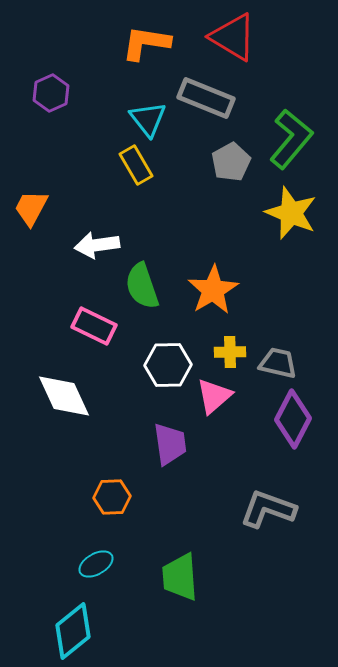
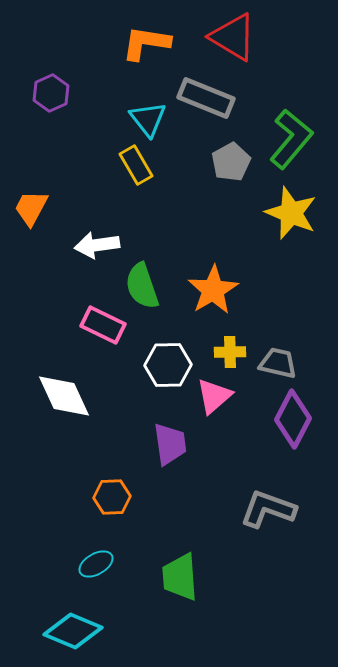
pink rectangle: moved 9 px right, 1 px up
cyan diamond: rotated 62 degrees clockwise
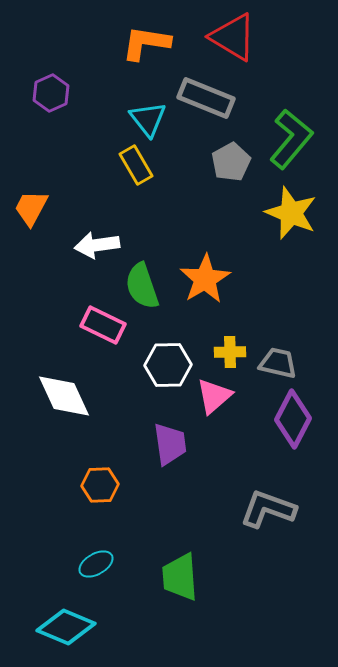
orange star: moved 8 px left, 11 px up
orange hexagon: moved 12 px left, 12 px up
cyan diamond: moved 7 px left, 4 px up
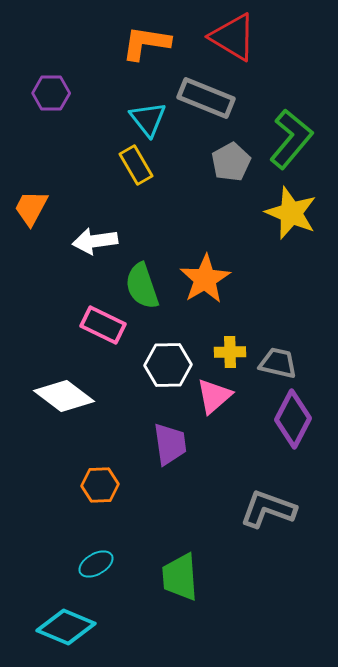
purple hexagon: rotated 24 degrees clockwise
white arrow: moved 2 px left, 4 px up
white diamond: rotated 28 degrees counterclockwise
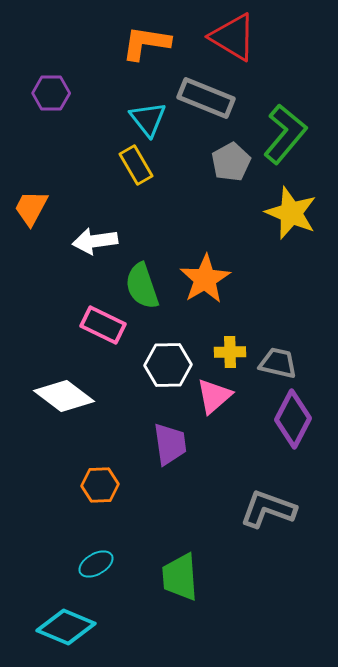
green L-shape: moved 6 px left, 5 px up
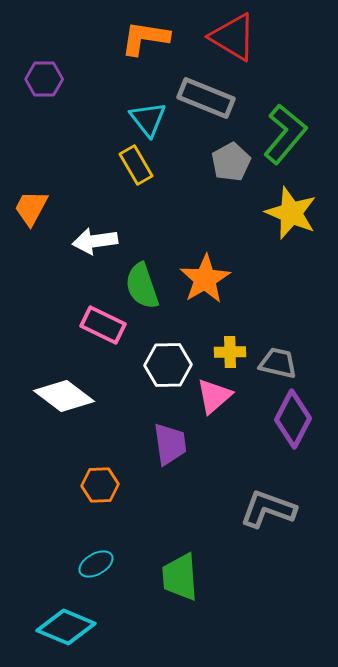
orange L-shape: moved 1 px left, 5 px up
purple hexagon: moved 7 px left, 14 px up
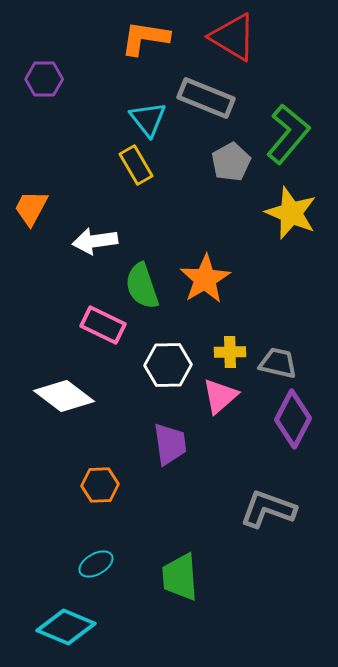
green L-shape: moved 3 px right
pink triangle: moved 6 px right
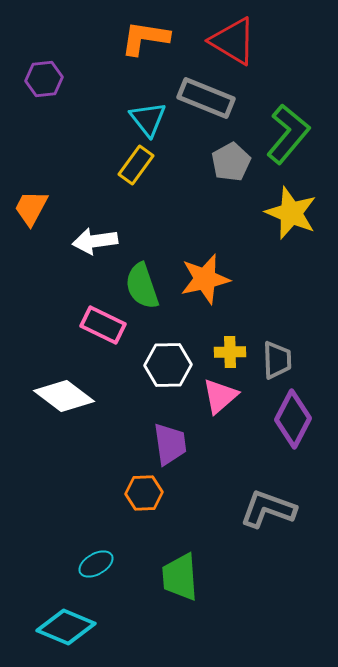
red triangle: moved 4 px down
purple hexagon: rotated 6 degrees counterclockwise
yellow rectangle: rotated 66 degrees clockwise
orange star: rotated 18 degrees clockwise
gray trapezoid: moved 1 px left, 3 px up; rotated 75 degrees clockwise
orange hexagon: moved 44 px right, 8 px down
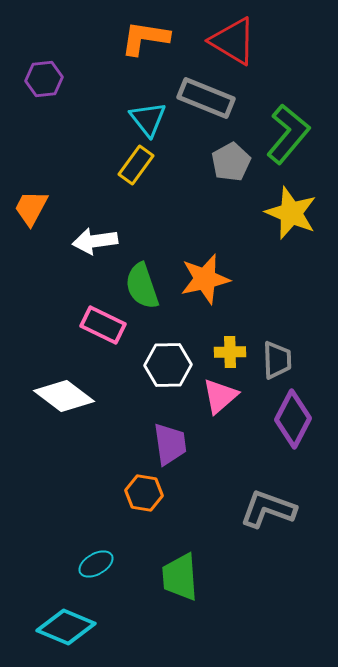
orange hexagon: rotated 12 degrees clockwise
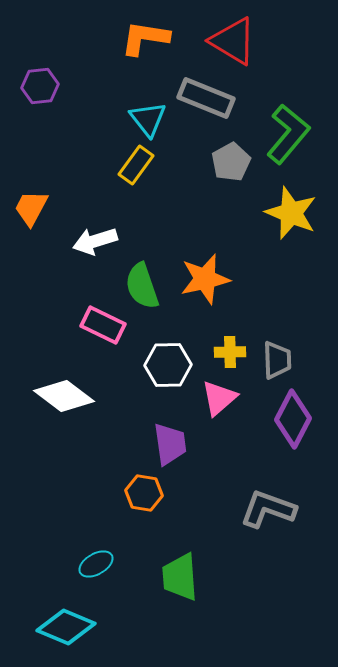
purple hexagon: moved 4 px left, 7 px down
white arrow: rotated 9 degrees counterclockwise
pink triangle: moved 1 px left, 2 px down
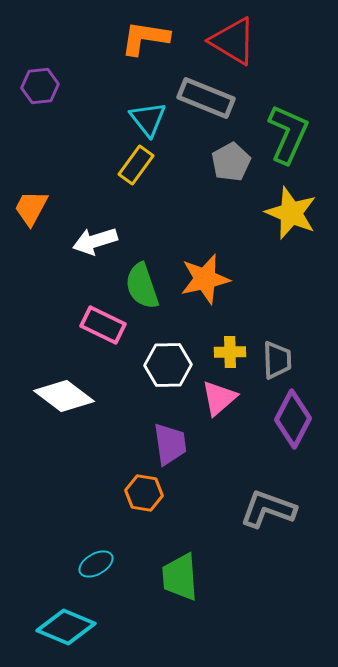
green L-shape: rotated 16 degrees counterclockwise
